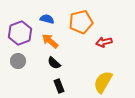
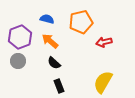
purple hexagon: moved 4 px down
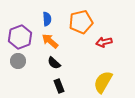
blue semicircle: rotated 72 degrees clockwise
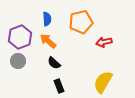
orange arrow: moved 2 px left
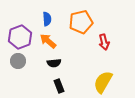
red arrow: rotated 91 degrees counterclockwise
black semicircle: rotated 48 degrees counterclockwise
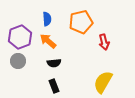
black rectangle: moved 5 px left
